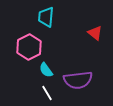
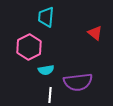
cyan semicircle: rotated 63 degrees counterclockwise
purple semicircle: moved 2 px down
white line: moved 3 px right, 2 px down; rotated 35 degrees clockwise
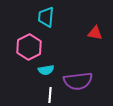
red triangle: rotated 28 degrees counterclockwise
purple semicircle: moved 1 px up
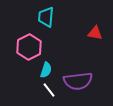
cyan semicircle: rotated 63 degrees counterclockwise
white line: moved 1 px left, 5 px up; rotated 42 degrees counterclockwise
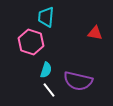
pink hexagon: moved 2 px right, 5 px up; rotated 15 degrees counterclockwise
purple semicircle: rotated 20 degrees clockwise
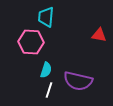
red triangle: moved 4 px right, 2 px down
pink hexagon: rotated 15 degrees counterclockwise
white line: rotated 56 degrees clockwise
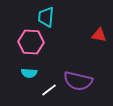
cyan semicircle: moved 17 px left, 3 px down; rotated 77 degrees clockwise
white line: rotated 35 degrees clockwise
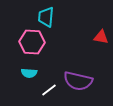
red triangle: moved 2 px right, 2 px down
pink hexagon: moved 1 px right
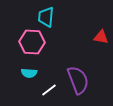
purple semicircle: moved 1 px up; rotated 124 degrees counterclockwise
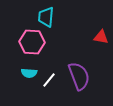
purple semicircle: moved 1 px right, 4 px up
white line: moved 10 px up; rotated 14 degrees counterclockwise
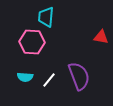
cyan semicircle: moved 4 px left, 4 px down
